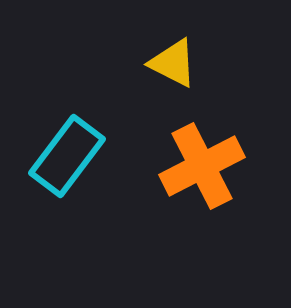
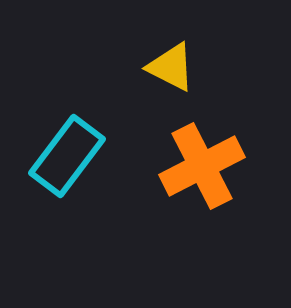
yellow triangle: moved 2 px left, 4 px down
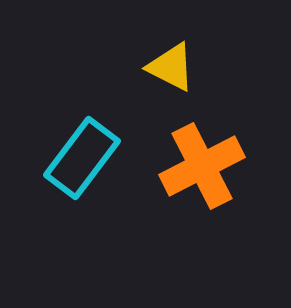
cyan rectangle: moved 15 px right, 2 px down
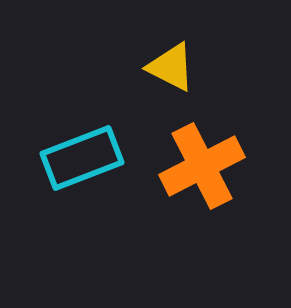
cyan rectangle: rotated 32 degrees clockwise
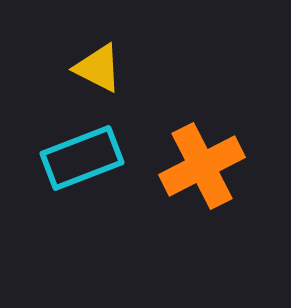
yellow triangle: moved 73 px left, 1 px down
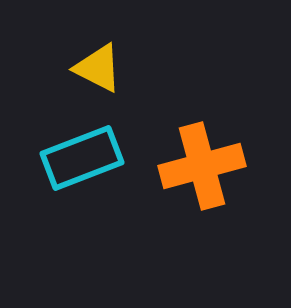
orange cross: rotated 12 degrees clockwise
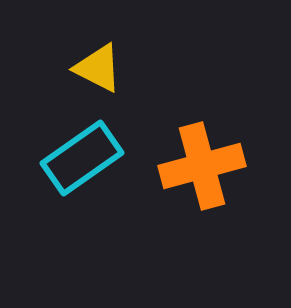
cyan rectangle: rotated 14 degrees counterclockwise
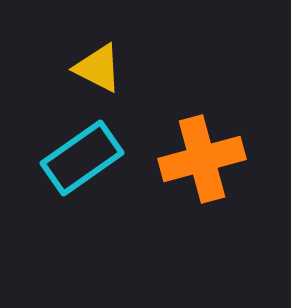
orange cross: moved 7 px up
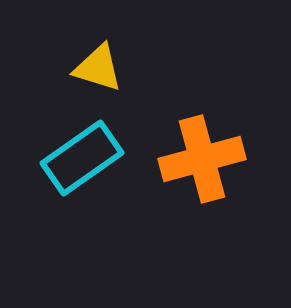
yellow triangle: rotated 10 degrees counterclockwise
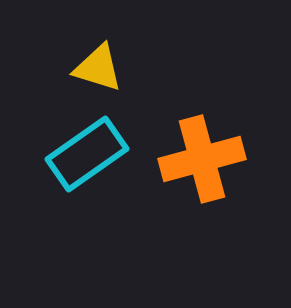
cyan rectangle: moved 5 px right, 4 px up
